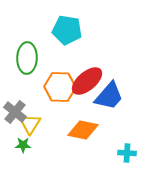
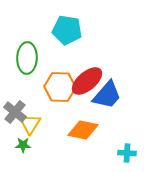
blue trapezoid: moved 2 px left, 1 px up
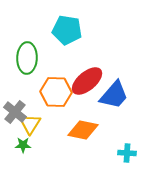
orange hexagon: moved 4 px left, 5 px down
blue trapezoid: moved 7 px right
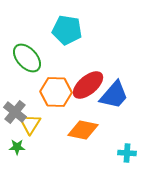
green ellipse: rotated 44 degrees counterclockwise
red ellipse: moved 1 px right, 4 px down
green star: moved 6 px left, 2 px down
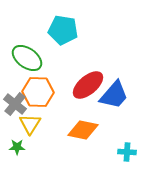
cyan pentagon: moved 4 px left
green ellipse: rotated 12 degrees counterclockwise
orange hexagon: moved 18 px left
gray cross: moved 8 px up
cyan cross: moved 1 px up
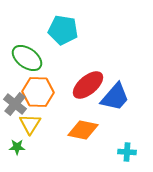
blue trapezoid: moved 1 px right, 2 px down
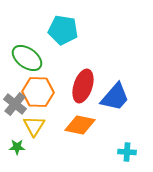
red ellipse: moved 5 px left, 1 px down; rotated 32 degrees counterclockwise
yellow triangle: moved 4 px right, 2 px down
orange diamond: moved 3 px left, 5 px up
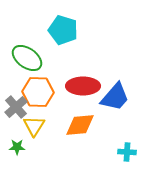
cyan pentagon: rotated 8 degrees clockwise
red ellipse: rotated 72 degrees clockwise
gray cross: moved 1 px right, 3 px down; rotated 10 degrees clockwise
orange diamond: rotated 16 degrees counterclockwise
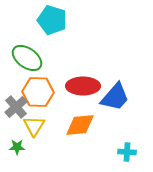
cyan pentagon: moved 11 px left, 10 px up
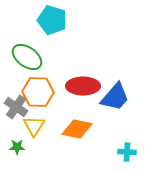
green ellipse: moved 1 px up
gray cross: rotated 15 degrees counterclockwise
orange diamond: moved 3 px left, 4 px down; rotated 16 degrees clockwise
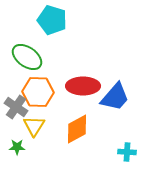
orange diamond: rotated 40 degrees counterclockwise
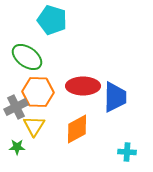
blue trapezoid: rotated 40 degrees counterclockwise
gray cross: rotated 30 degrees clockwise
